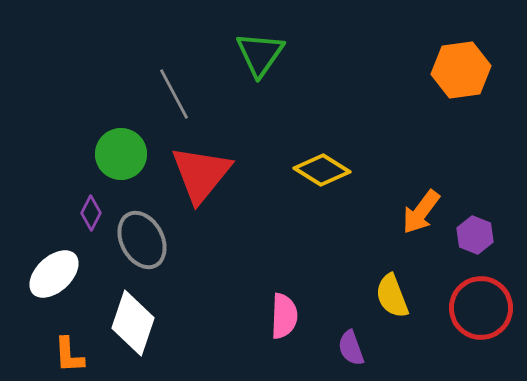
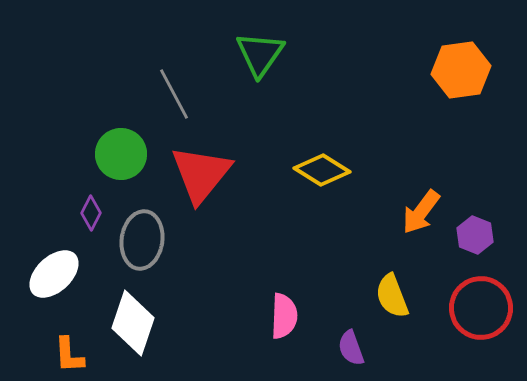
gray ellipse: rotated 36 degrees clockwise
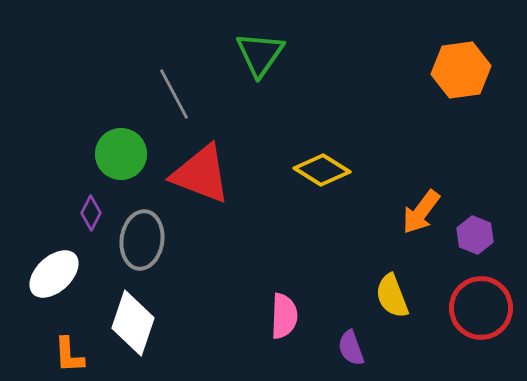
red triangle: rotated 48 degrees counterclockwise
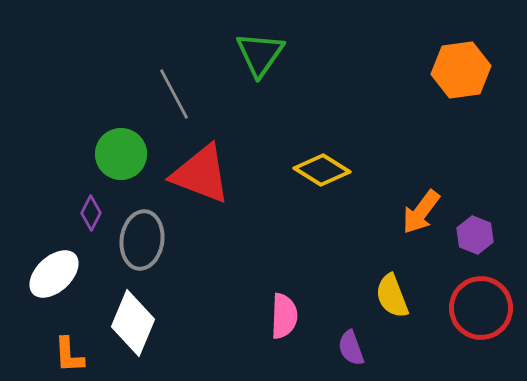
white diamond: rotated 4 degrees clockwise
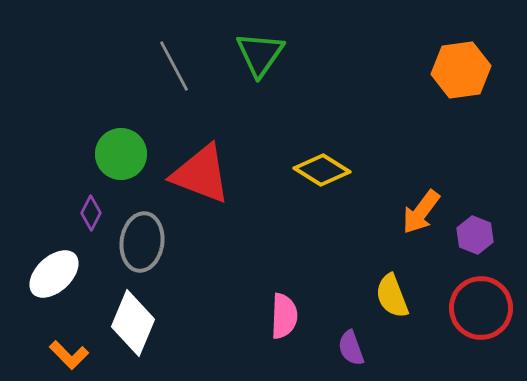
gray line: moved 28 px up
gray ellipse: moved 2 px down
orange L-shape: rotated 42 degrees counterclockwise
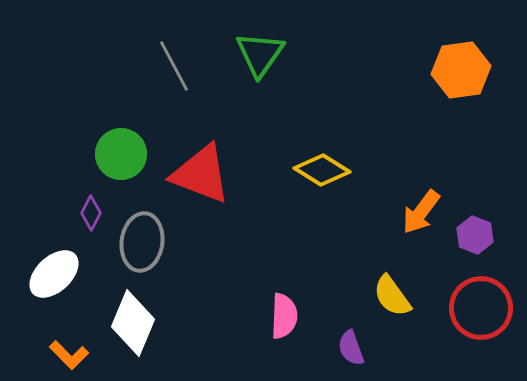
yellow semicircle: rotated 15 degrees counterclockwise
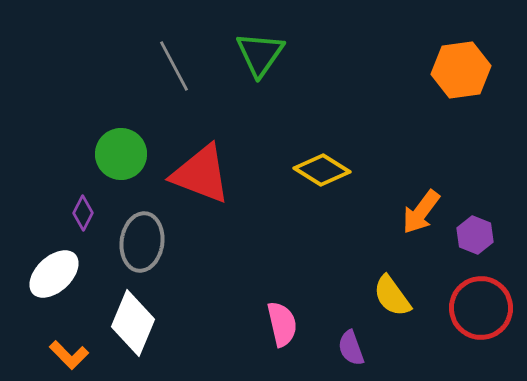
purple diamond: moved 8 px left
pink semicircle: moved 2 px left, 8 px down; rotated 15 degrees counterclockwise
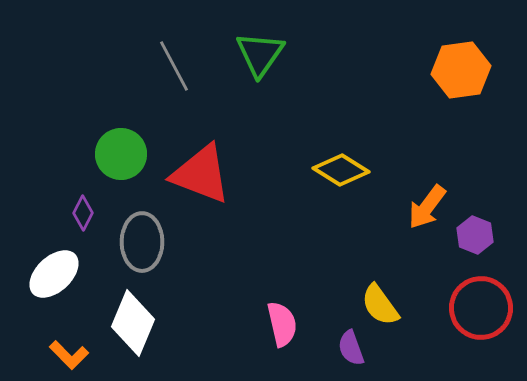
yellow diamond: moved 19 px right
orange arrow: moved 6 px right, 5 px up
gray ellipse: rotated 8 degrees counterclockwise
yellow semicircle: moved 12 px left, 9 px down
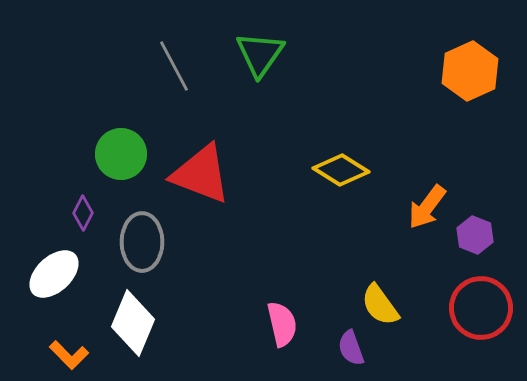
orange hexagon: moved 9 px right, 1 px down; rotated 16 degrees counterclockwise
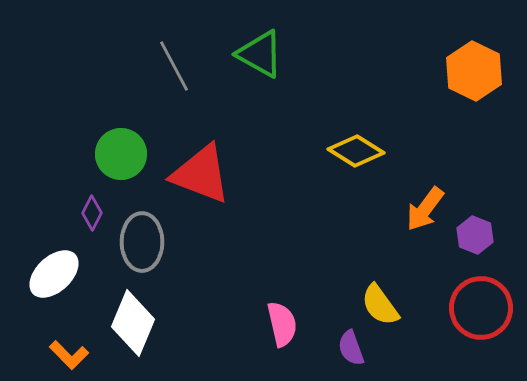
green triangle: rotated 36 degrees counterclockwise
orange hexagon: moved 4 px right; rotated 10 degrees counterclockwise
yellow diamond: moved 15 px right, 19 px up
orange arrow: moved 2 px left, 2 px down
purple diamond: moved 9 px right
